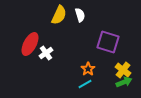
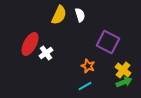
purple square: rotated 10 degrees clockwise
orange star: moved 3 px up; rotated 16 degrees counterclockwise
cyan line: moved 2 px down
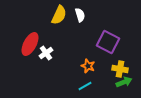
yellow cross: moved 3 px left, 1 px up; rotated 28 degrees counterclockwise
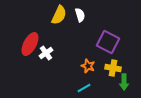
yellow cross: moved 7 px left, 1 px up
green arrow: rotated 112 degrees clockwise
cyan line: moved 1 px left, 2 px down
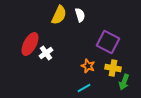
green arrow: rotated 21 degrees clockwise
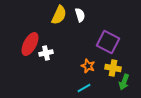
white cross: rotated 24 degrees clockwise
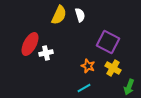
yellow cross: rotated 21 degrees clockwise
green arrow: moved 5 px right, 5 px down
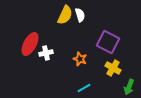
yellow semicircle: moved 6 px right
orange star: moved 8 px left, 7 px up
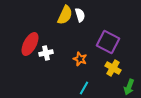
cyan line: rotated 32 degrees counterclockwise
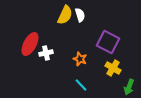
cyan line: moved 3 px left, 3 px up; rotated 72 degrees counterclockwise
